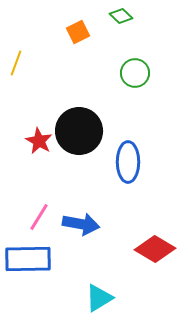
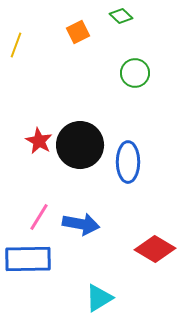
yellow line: moved 18 px up
black circle: moved 1 px right, 14 px down
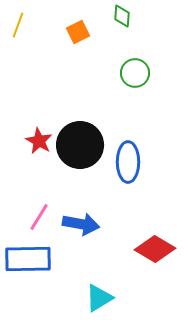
green diamond: moved 1 px right; rotated 50 degrees clockwise
yellow line: moved 2 px right, 20 px up
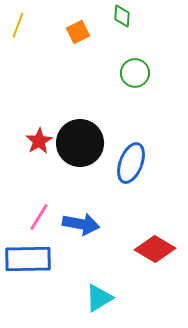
red star: rotated 12 degrees clockwise
black circle: moved 2 px up
blue ellipse: moved 3 px right, 1 px down; rotated 21 degrees clockwise
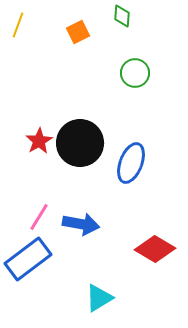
blue rectangle: rotated 36 degrees counterclockwise
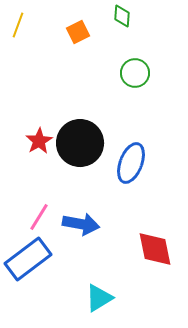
red diamond: rotated 48 degrees clockwise
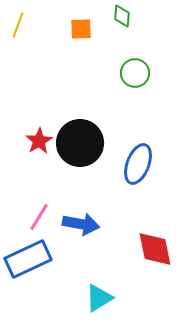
orange square: moved 3 px right, 3 px up; rotated 25 degrees clockwise
blue ellipse: moved 7 px right, 1 px down
blue rectangle: rotated 12 degrees clockwise
